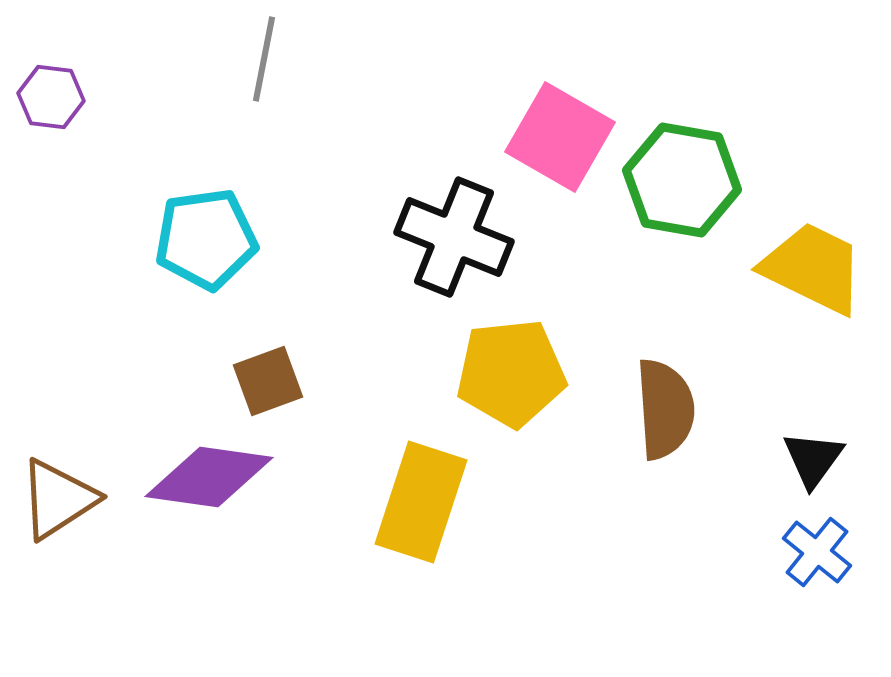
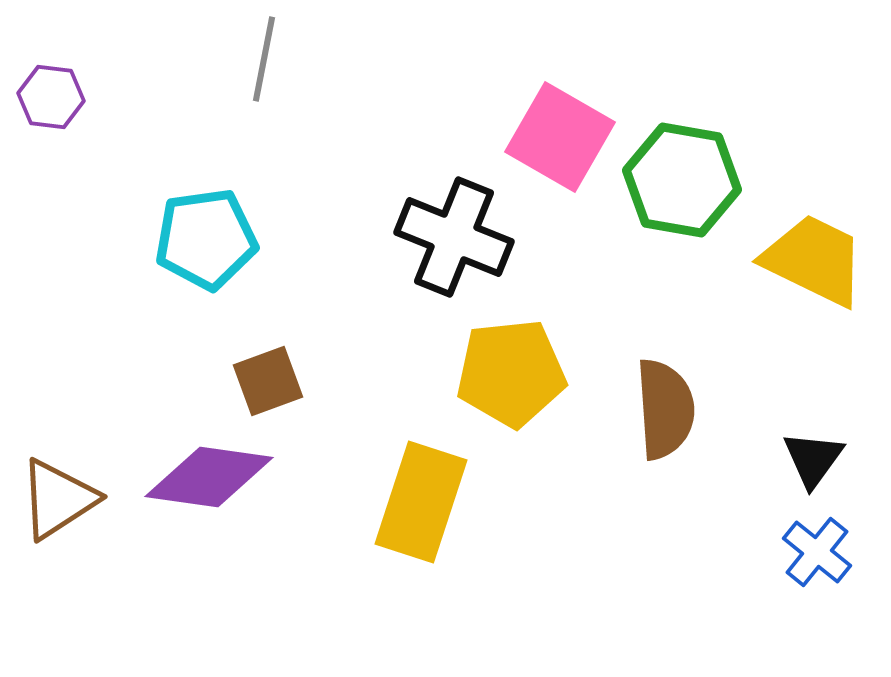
yellow trapezoid: moved 1 px right, 8 px up
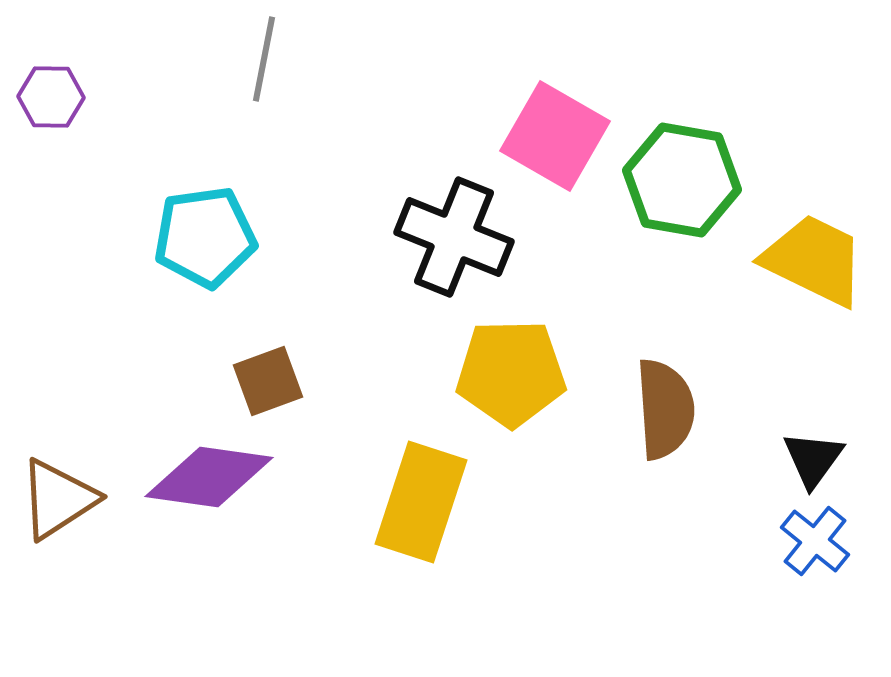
purple hexagon: rotated 6 degrees counterclockwise
pink square: moved 5 px left, 1 px up
cyan pentagon: moved 1 px left, 2 px up
yellow pentagon: rotated 5 degrees clockwise
blue cross: moved 2 px left, 11 px up
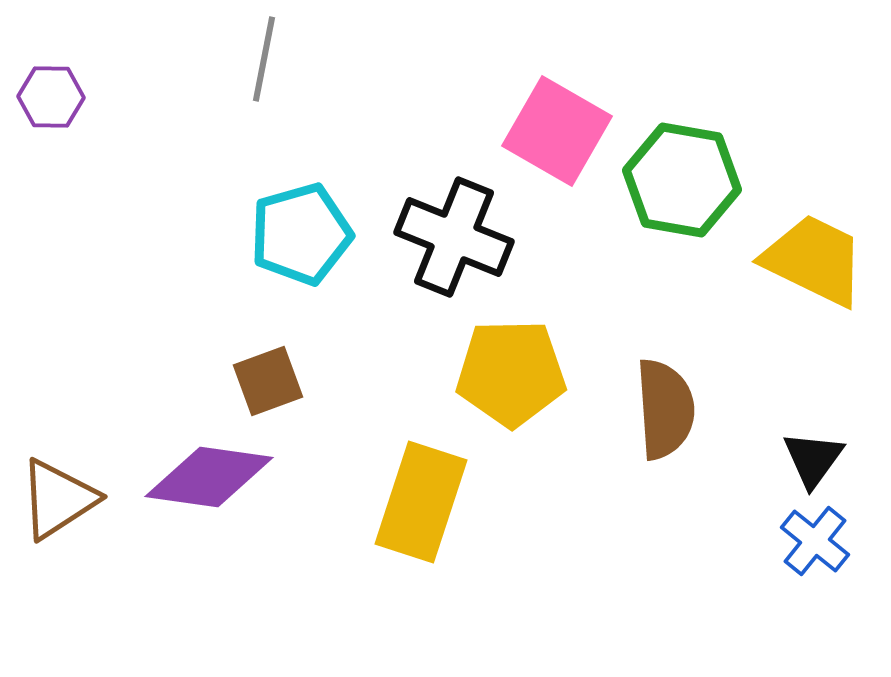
pink square: moved 2 px right, 5 px up
cyan pentagon: moved 96 px right, 3 px up; rotated 8 degrees counterclockwise
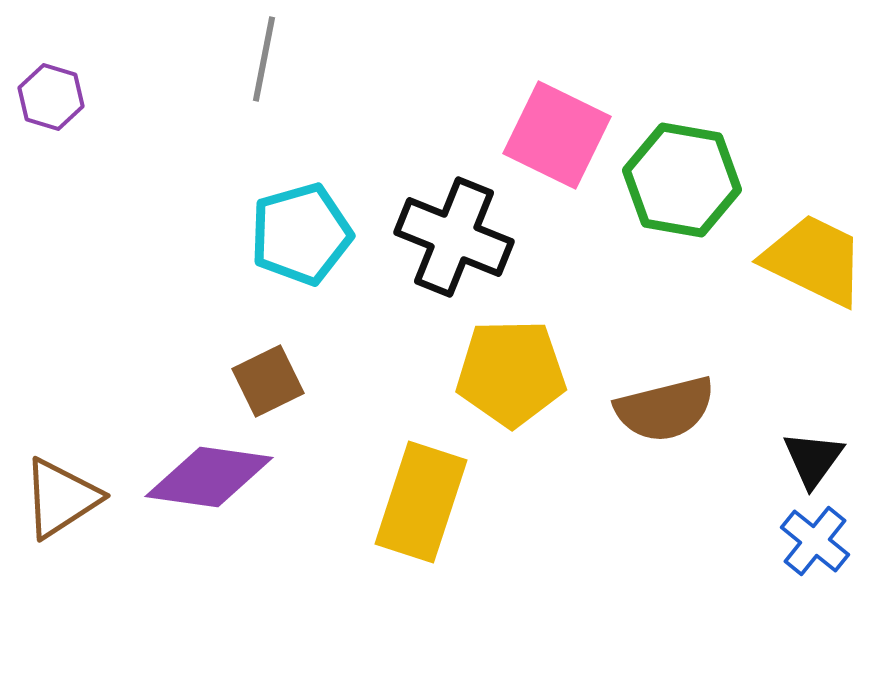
purple hexagon: rotated 16 degrees clockwise
pink square: moved 4 px down; rotated 4 degrees counterclockwise
brown square: rotated 6 degrees counterclockwise
brown semicircle: rotated 80 degrees clockwise
brown triangle: moved 3 px right, 1 px up
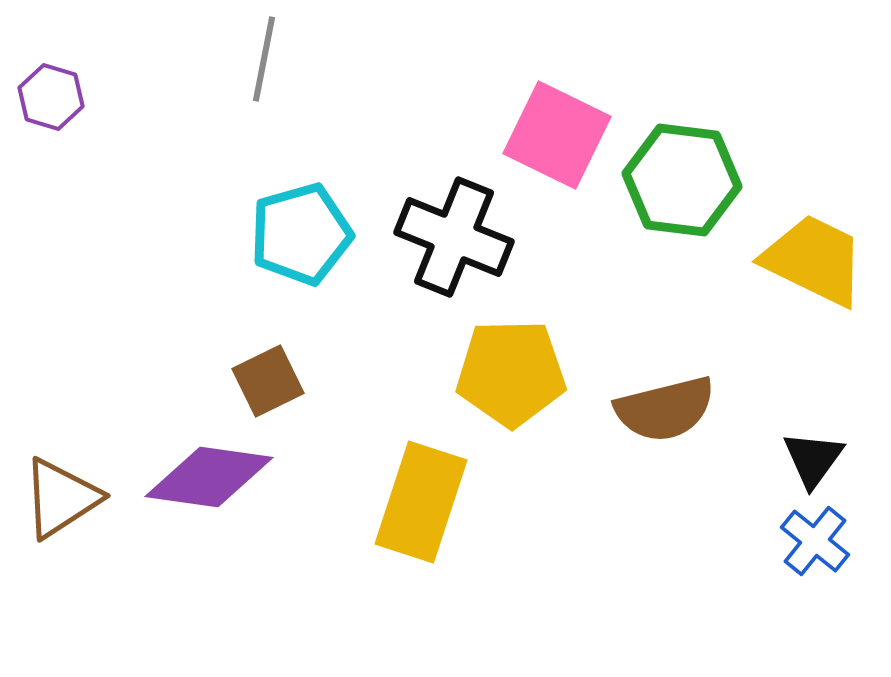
green hexagon: rotated 3 degrees counterclockwise
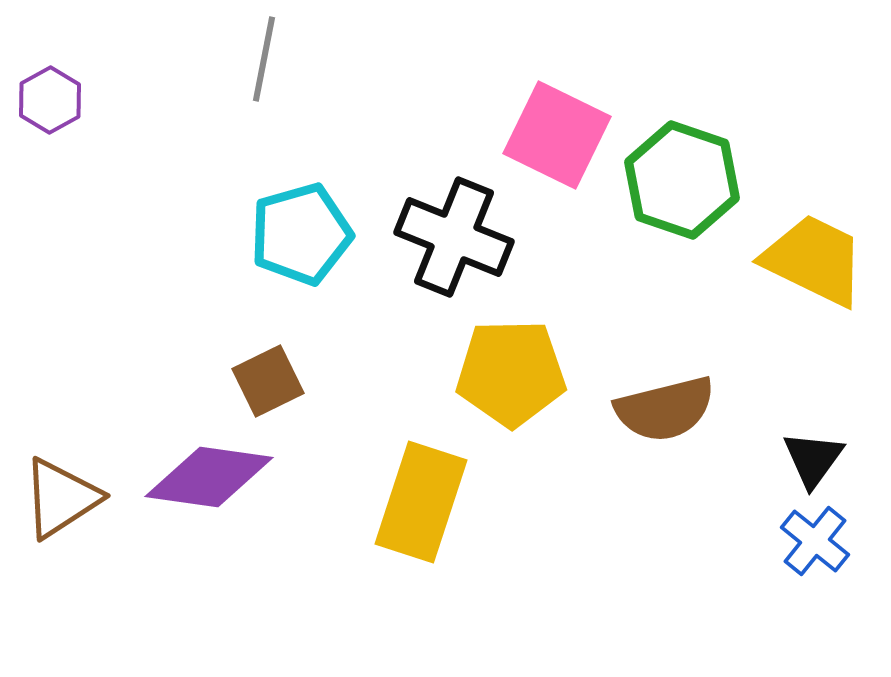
purple hexagon: moved 1 px left, 3 px down; rotated 14 degrees clockwise
green hexagon: rotated 12 degrees clockwise
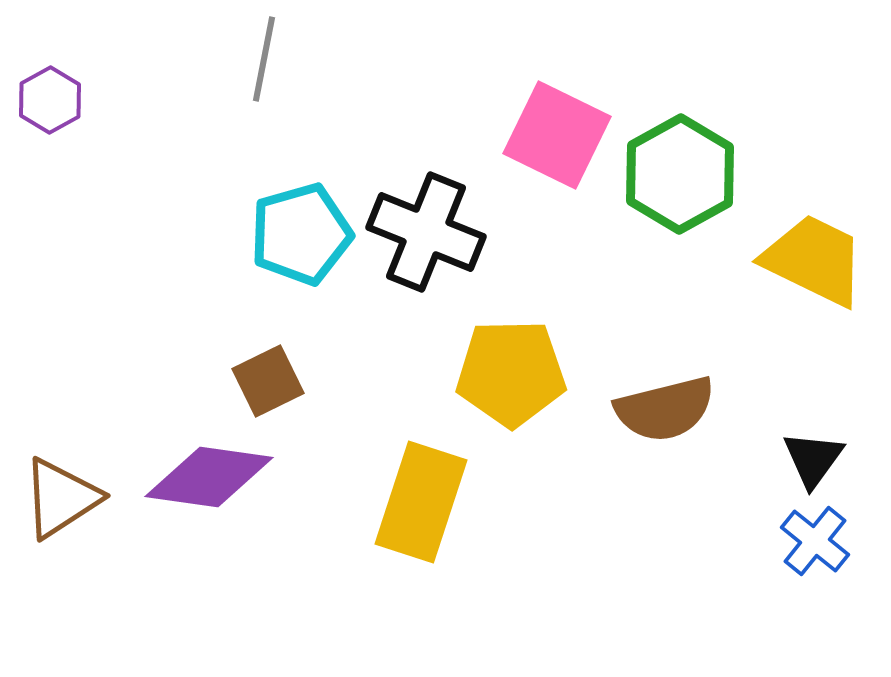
green hexagon: moved 2 px left, 6 px up; rotated 12 degrees clockwise
black cross: moved 28 px left, 5 px up
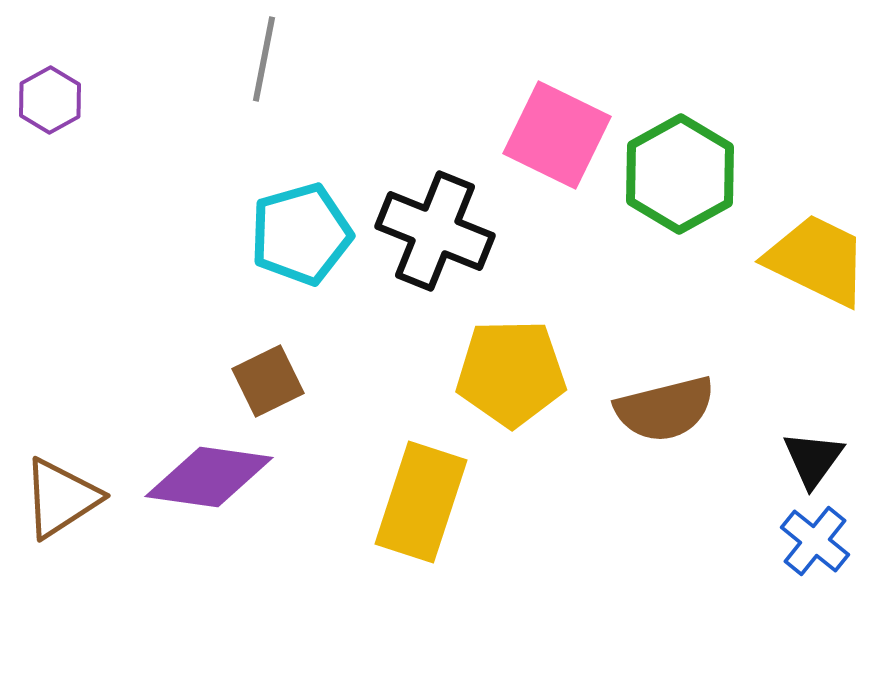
black cross: moved 9 px right, 1 px up
yellow trapezoid: moved 3 px right
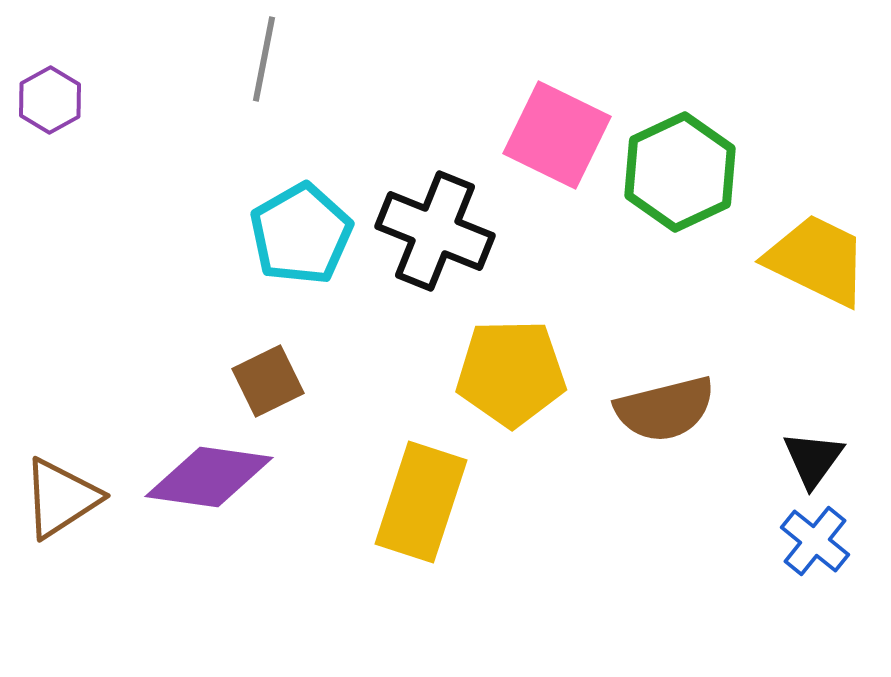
green hexagon: moved 2 px up; rotated 4 degrees clockwise
cyan pentagon: rotated 14 degrees counterclockwise
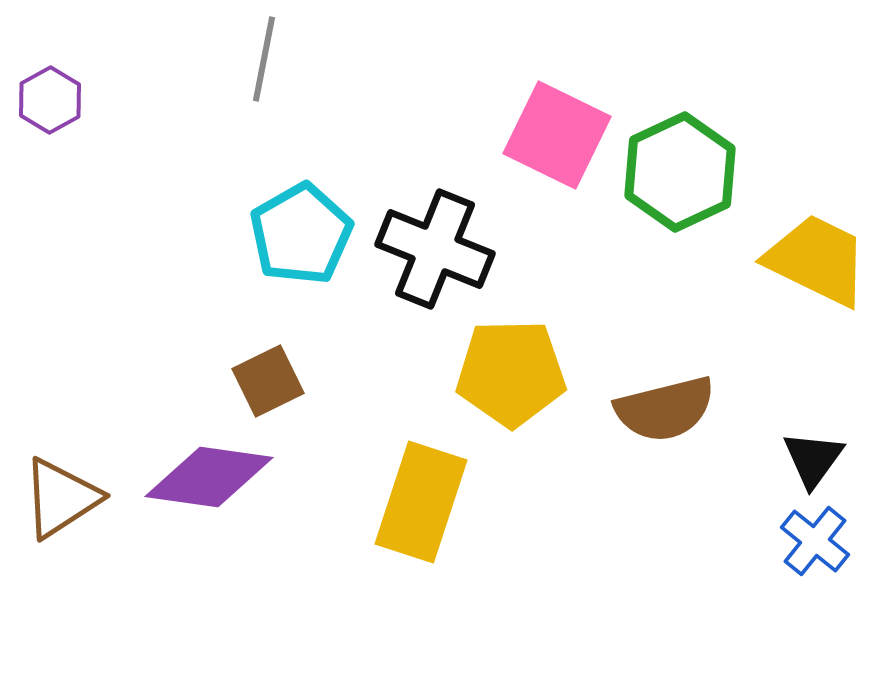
black cross: moved 18 px down
